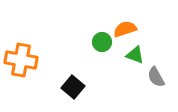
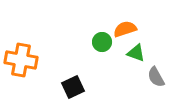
green triangle: moved 1 px right, 2 px up
black square: rotated 25 degrees clockwise
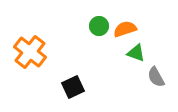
green circle: moved 3 px left, 16 px up
orange cross: moved 9 px right, 8 px up; rotated 28 degrees clockwise
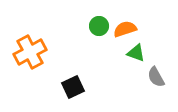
orange cross: rotated 24 degrees clockwise
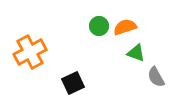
orange semicircle: moved 2 px up
black square: moved 4 px up
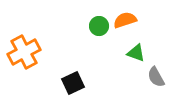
orange semicircle: moved 7 px up
orange cross: moved 6 px left
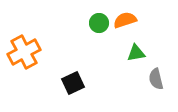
green circle: moved 3 px up
green triangle: rotated 30 degrees counterclockwise
gray semicircle: moved 2 px down; rotated 15 degrees clockwise
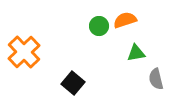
green circle: moved 3 px down
orange cross: rotated 16 degrees counterclockwise
black square: rotated 25 degrees counterclockwise
